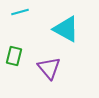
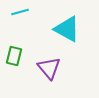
cyan triangle: moved 1 px right
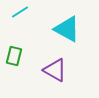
cyan line: rotated 18 degrees counterclockwise
purple triangle: moved 6 px right, 2 px down; rotated 20 degrees counterclockwise
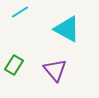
green rectangle: moved 9 px down; rotated 18 degrees clockwise
purple triangle: rotated 20 degrees clockwise
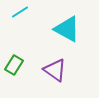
purple triangle: rotated 15 degrees counterclockwise
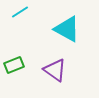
green rectangle: rotated 36 degrees clockwise
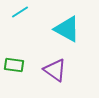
green rectangle: rotated 30 degrees clockwise
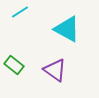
green rectangle: rotated 30 degrees clockwise
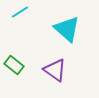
cyan triangle: rotated 12 degrees clockwise
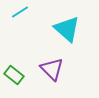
green rectangle: moved 10 px down
purple triangle: moved 3 px left, 1 px up; rotated 10 degrees clockwise
